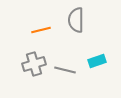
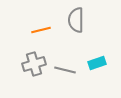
cyan rectangle: moved 2 px down
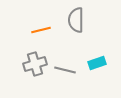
gray cross: moved 1 px right
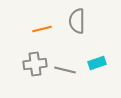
gray semicircle: moved 1 px right, 1 px down
orange line: moved 1 px right, 1 px up
gray cross: rotated 10 degrees clockwise
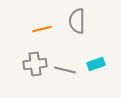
cyan rectangle: moved 1 px left, 1 px down
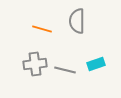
orange line: rotated 30 degrees clockwise
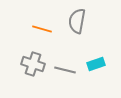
gray semicircle: rotated 10 degrees clockwise
gray cross: moved 2 px left; rotated 25 degrees clockwise
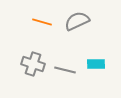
gray semicircle: rotated 55 degrees clockwise
orange line: moved 7 px up
cyan rectangle: rotated 18 degrees clockwise
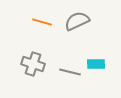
gray line: moved 5 px right, 2 px down
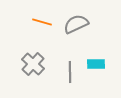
gray semicircle: moved 1 px left, 3 px down
gray cross: rotated 25 degrees clockwise
gray line: rotated 75 degrees clockwise
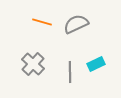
cyan rectangle: rotated 24 degrees counterclockwise
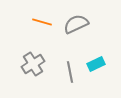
gray cross: rotated 15 degrees clockwise
gray line: rotated 10 degrees counterclockwise
